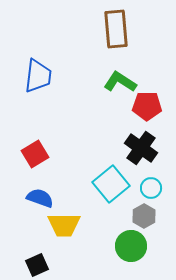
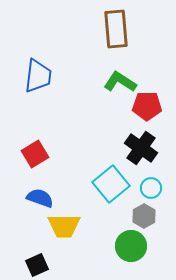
yellow trapezoid: moved 1 px down
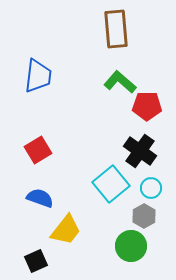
green L-shape: rotated 8 degrees clockwise
black cross: moved 1 px left, 3 px down
red square: moved 3 px right, 4 px up
yellow trapezoid: moved 2 px right, 4 px down; rotated 52 degrees counterclockwise
black square: moved 1 px left, 4 px up
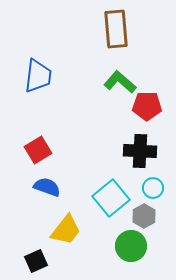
black cross: rotated 32 degrees counterclockwise
cyan square: moved 14 px down
cyan circle: moved 2 px right
blue semicircle: moved 7 px right, 11 px up
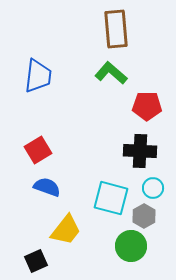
green L-shape: moved 9 px left, 9 px up
cyan square: rotated 36 degrees counterclockwise
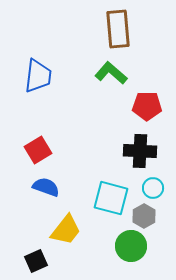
brown rectangle: moved 2 px right
blue semicircle: moved 1 px left
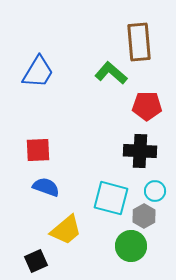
brown rectangle: moved 21 px right, 13 px down
blue trapezoid: moved 4 px up; rotated 24 degrees clockwise
red square: rotated 28 degrees clockwise
cyan circle: moved 2 px right, 3 px down
yellow trapezoid: rotated 12 degrees clockwise
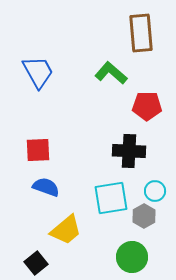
brown rectangle: moved 2 px right, 9 px up
blue trapezoid: rotated 60 degrees counterclockwise
black cross: moved 11 px left
cyan square: rotated 24 degrees counterclockwise
green circle: moved 1 px right, 11 px down
black square: moved 2 px down; rotated 15 degrees counterclockwise
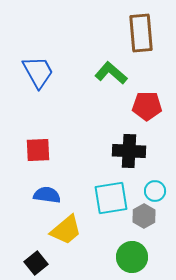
blue semicircle: moved 1 px right, 8 px down; rotated 12 degrees counterclockwise
